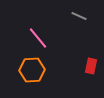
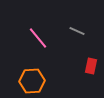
gray line: moved 2 px left, 15 px down
orange hexagon: moved 11 px down
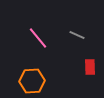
gray line: moved 4 px down
red rectangle: moved 1 px left, 1 px down; rotated 14 degrees counterclockwise
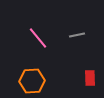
gray line: rotated 35 degrees counterclockwise
red rectangle: moved 11 px down
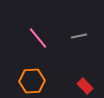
gray line: moved 2 px right, 1 px down
red rectangle: moved 5 px left, 8 px down; rotated 42 degrees counterclockwise
